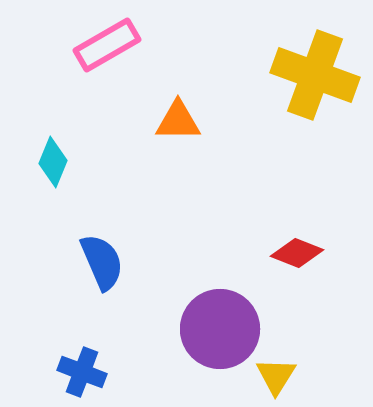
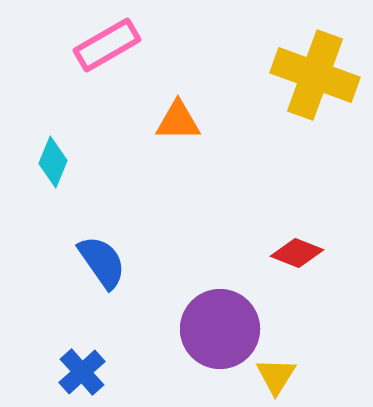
blue semicircle: rotated 12 degrees counterclockwise
blue cross: rotated 27 degrees clockwise
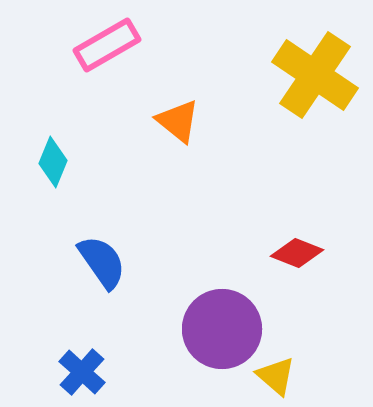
yellow cross: rotated 14 degrees clockwise
orange triangle: rotated 39 degrees clockwise
purple circle: moved 2 px right
blue cross: rotated 6 degrees counterclockwise
yellow triangle: rotated 21 degrees counterclockwise
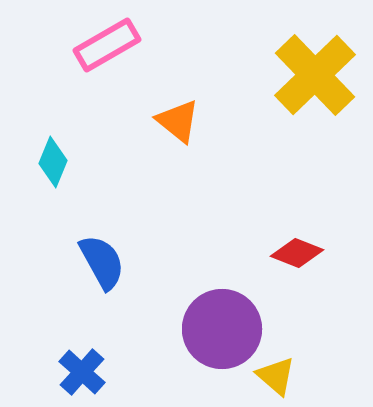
yellow cross: rotated 12 degrees clockwise
blue semicircle: rotated 6 degrees clockwise
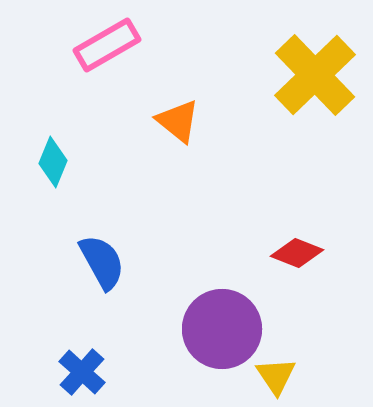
yellow triangle: rotated 15 degrees clockwise
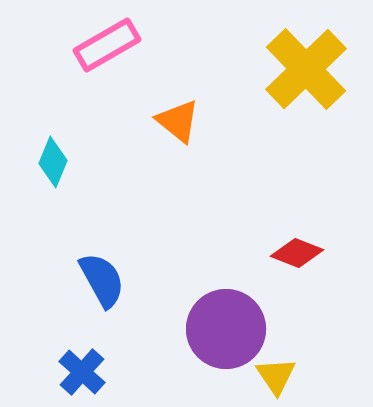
yellow cross: moved 9 px left, 6 px up
blue semicircle: moved 18 px down
purple circle: moved 4 px right
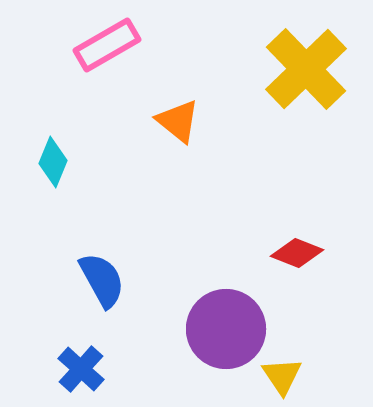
blue cross: moved 1 px left, 3 px up
yellow triangle: moved 6 px right
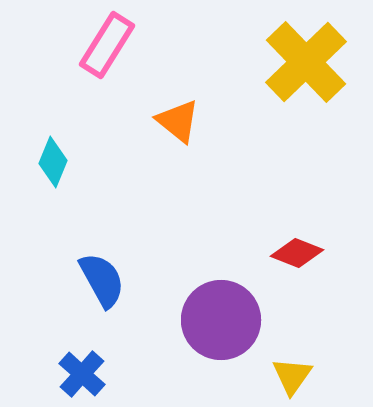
pink rectangle: rotated 28 degrees counterclockwise
yellow cross: moved 7 px up
purple circle: moved 5 px left, 9 px up
blue cross: moved 1 px right, 5 px down
yellow triangle: moved 10 px right; rotated 9 degrees clockwise
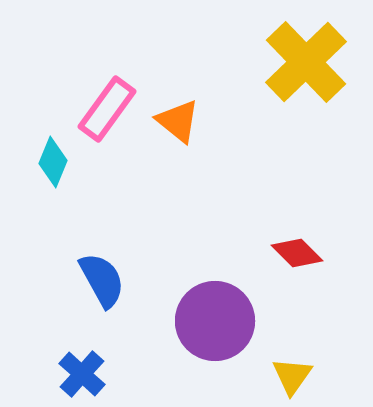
pink rectangle: moved 64 px down; rotated 4 degrees clockwise
red diamond: rotated 24 degrees clockwise
purple circle: moved 6 px left, 1 px down
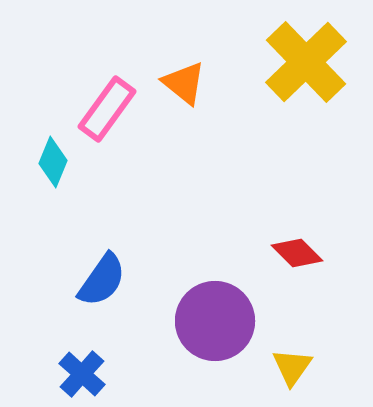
orange triangle: moved 6 px right, 38 px up
blue semicircle: rotated 64 degrees clockwise
yellow triangle: moved 9 px up
